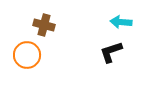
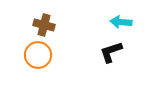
orange circle: moved 11 px right
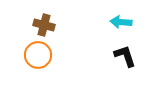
black L-shape: moved 14 px right, 4 px down; rotated 90 degrees clockwise
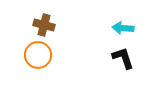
cyan arrow: moved 2 px right, 6 px down
black L-shape: moved 2 px left, 2 px down
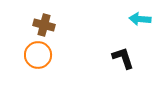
cyan arrow: moved 17 px right, 9 px up
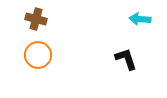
brown cross: moved 8 px left, 6 px up
black L-shape: moved 3 px right, 1 px down
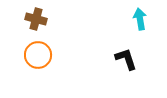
cyan arrow: rotated 75 degrees clockwise
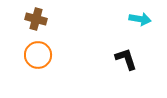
cyan arrow: rotated 110 degrees clockwise
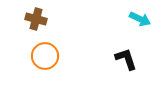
cyan arrow: rotated 15 degrees clockwise
orange circle: moved 7 px right, 1 px down
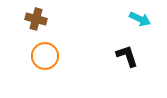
black L-shape: moved 1 px right, 3 px up
